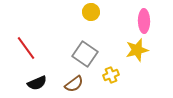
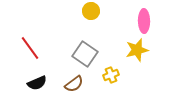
yellow circle: moved 1 px up
red line: moved 4 px right
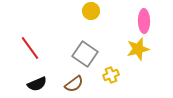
yellow star: moved 1 px right, 1 px up
black semicircle: moved 1 px down
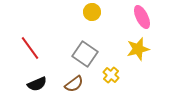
yellow circle: moved 1 px right, 1 px down
pink ellipse: moved 2 px left, 4 px up; rotated 25 degrees counterclockwise
yellow cross: rotated 28 degrees counterclockwise
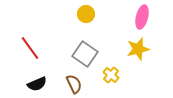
yellow circle: moved 6 px left, 2 px down
pink ellipse: rotated 40 degrees clockwise
brown semicircle: rotated 78 degrees counterclockwise
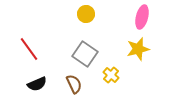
red line: moved 1 px left, 1 px down
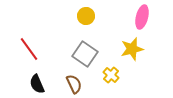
yellow circle: moved 2 px down
yellow star: moved 6 px left
black semicircle: rotated 90 degrees clockwise
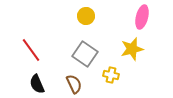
red line: moved 2 px right, 1 px down
yellow cross: rotated 28 degrees counterclockwise
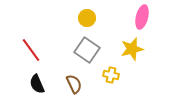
yellow circle: moved 1 px right, 2 px down
gray square: moved 2 px right, 4 px up
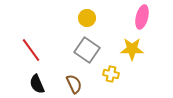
yellow star: rotated 15 degrees clockwise
yellow cross: moved 1 px up
